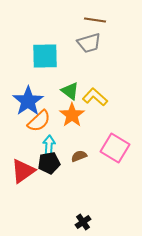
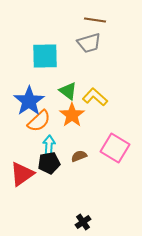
green triangle: moved 2 px left
blue star: moved 1 px right
red triangle: moved 1 px left, 3 px down
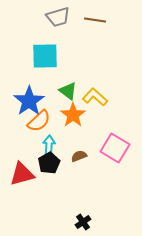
gray trapezoid: moved 31 px left, 26 px up
orange star: moved 1 px right
black pentagon: rotated 20 degrees counterclockwise
red triangle: rotated 20 degrees clockwise
